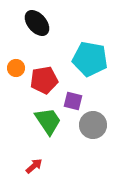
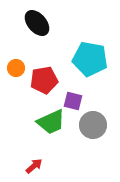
green trapezoid: moved 3 px right, 1 px down; rotated 100 degrees clockwise
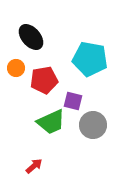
black ellipse: moved 6 px left, 14 px down
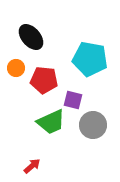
red pentagon: rotated 16 degrees clockwise
purple square: moved 1 px up
red arrow: moved 2 px left
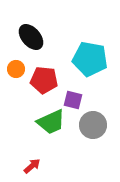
orange circle: moved 1 px down
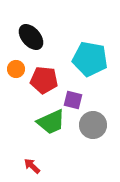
red arrow: rotated 96 degrees counterclockwise
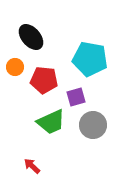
orange circle: moved 1 px left, 2 px up
purple square: moved 3 px right, 3 px up; rotated 30 degrees counterclockwise
